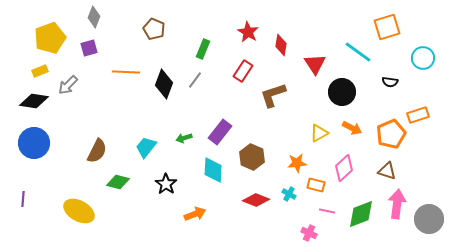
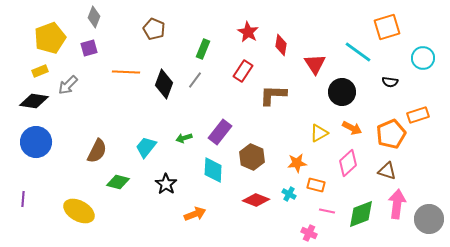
brown L-shape at (273, 95): rotated 20 degrees clockwise
blue circle at (34, 143): moved 2 px right, 1 px up
pink diamond at (344, 168): moved 4 px right, 5 px up
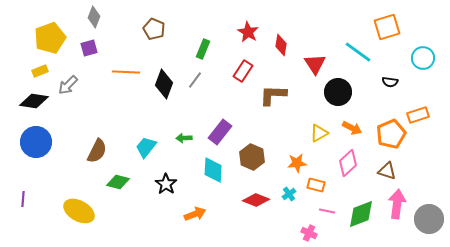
black circle at (342, 92): moved 4 px left
green arrow at (184, 138): rotated 14 degrees clockwise
cyan cross at (289, 194): rotated 24 degrees clockwise
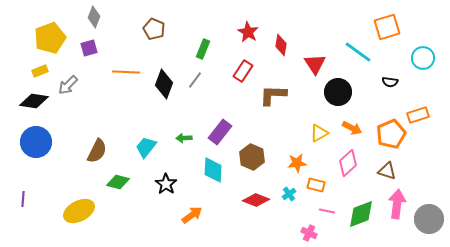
yellow ellipse at (79, 211): rotated 56 degrees counterclockwise
orange arrow at (195, 214): moved 3 px left, 1 px down; rotated 15 degrees counterclockwise
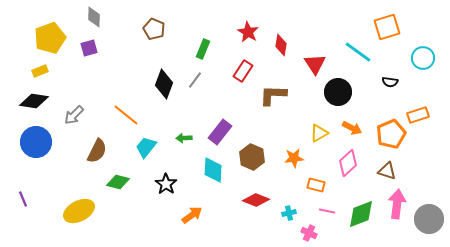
gray diamond at (94, 17): rotated 20 degrees counterclockwise
orange line at (126, 72): moved 43 px down; rotated 36 degrees clockwise
gray arrow at (68, 85): moved 6 px right, 30 px down
orange star at (297, 163): moved 3 px left, 5 px up
cyan cross at (289, 194): moved 19 px down; rotated 24 degrees clockwise
purple line at (23, 199): rotated 28 degrees counterclockwise
